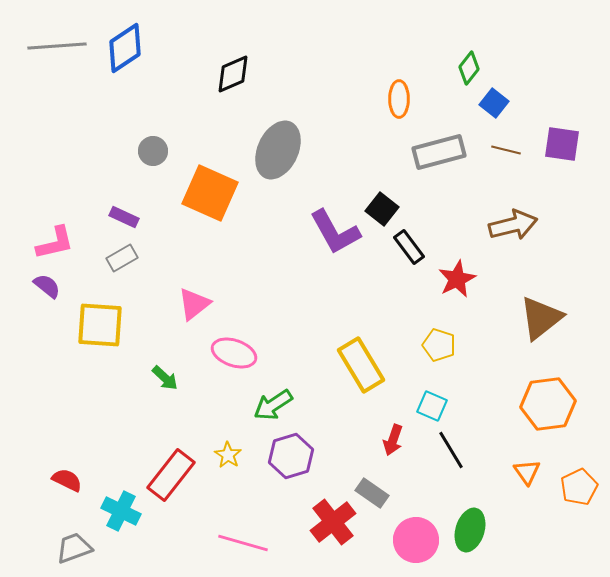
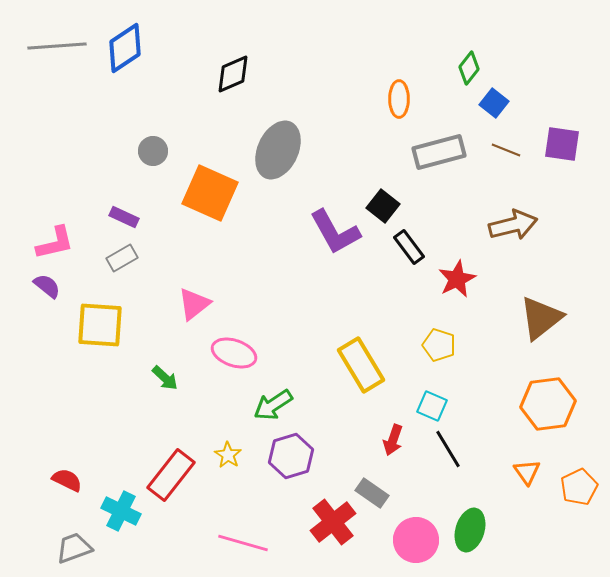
brown line at (506, 150): rotated 8 degrees clockwise
black square at (382, 209): moved 1 px right, 3 px up
black line at (451, 450): moved 3 px left, 1 px up
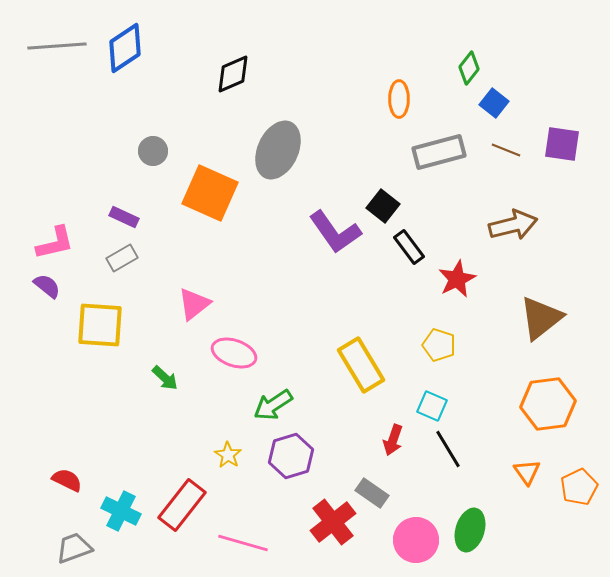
purple L-shape at (335, 232): rotated 6 degrees counterclockwise
red rectangle at (171, 475): moved 11 px right, 30 px down
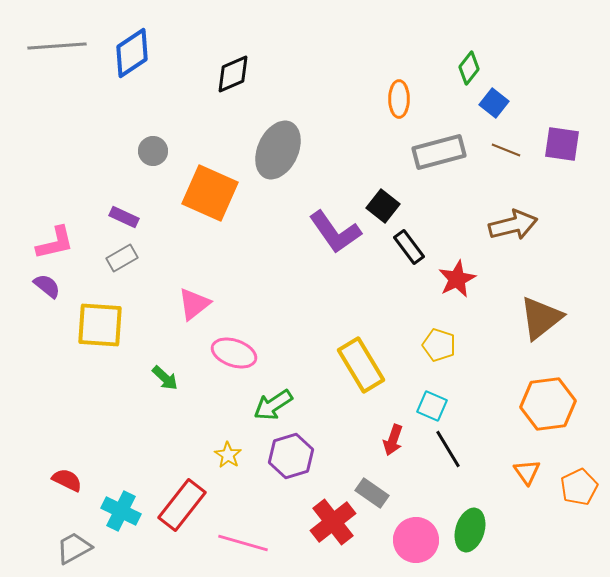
blue diamond at (125, 48): moved 7 px right, 5 px down
gray trapezoid at (74, 548): rotated 9 degrees counterclockwise
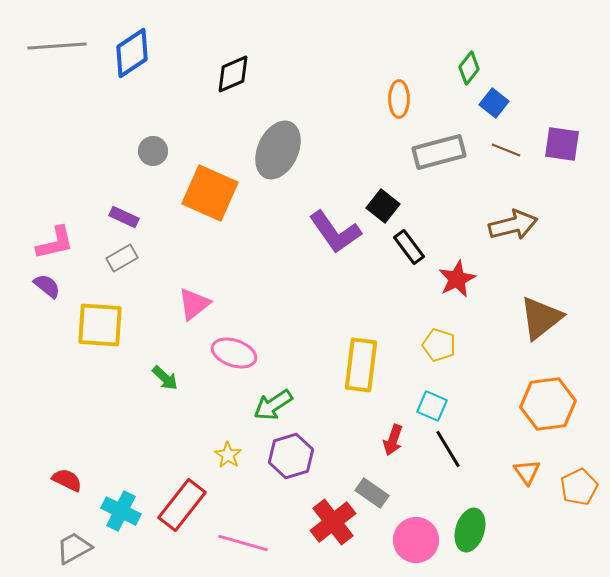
yellow rectangle at (361, 365): rotated 38 degrees clockwise
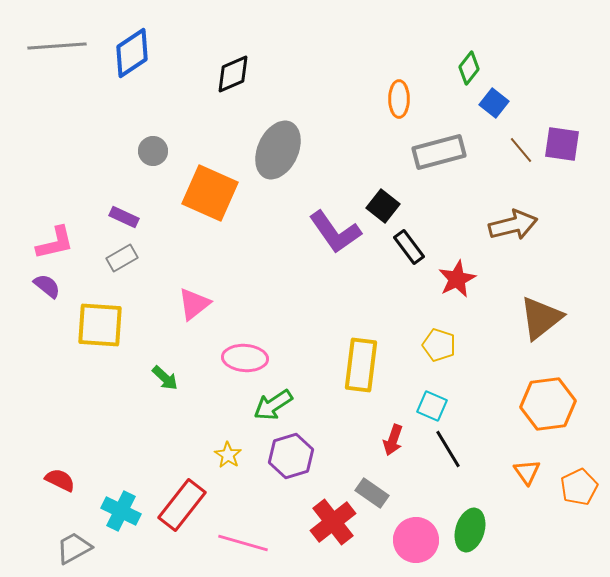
brown line at (506, 150): moved 15 px right; rotated 28 degrees clockwise
pink ellipse at (234, 353): moved 11 px right, 5 px down; rotated 15 degrees counterclockwise
red semicircle at (67, 480): moved 7 px left
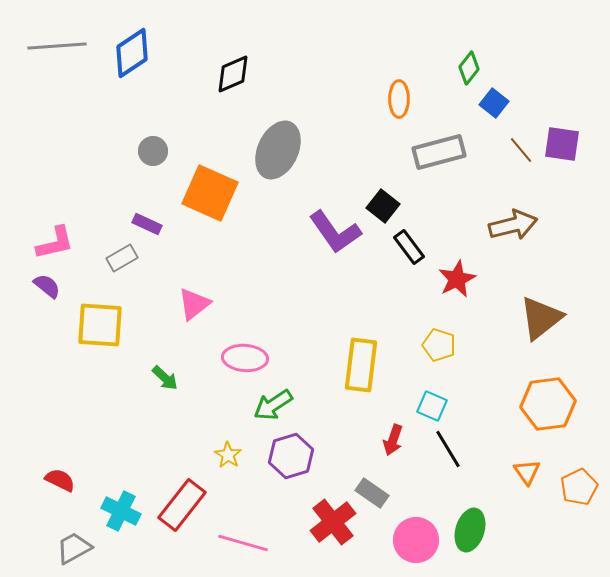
purple rectangle at (124, 217): moved 23 px right, 7 px down
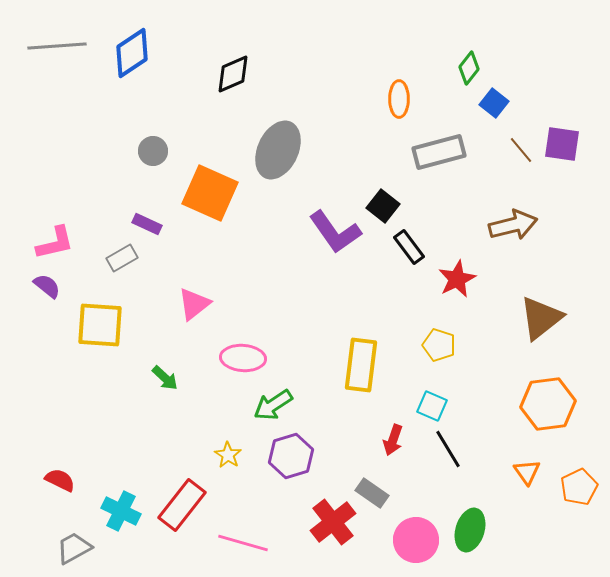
pink ellipse at (245, 358): moved 2 px left
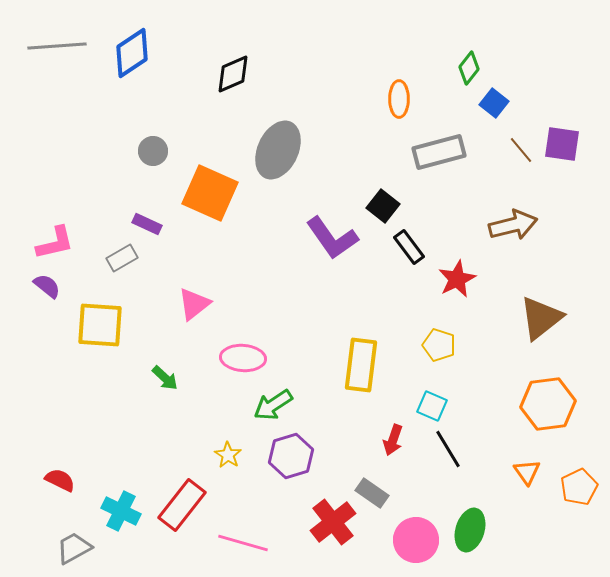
purple L-shape at (335, 232): moved 3 px left, 6 px down
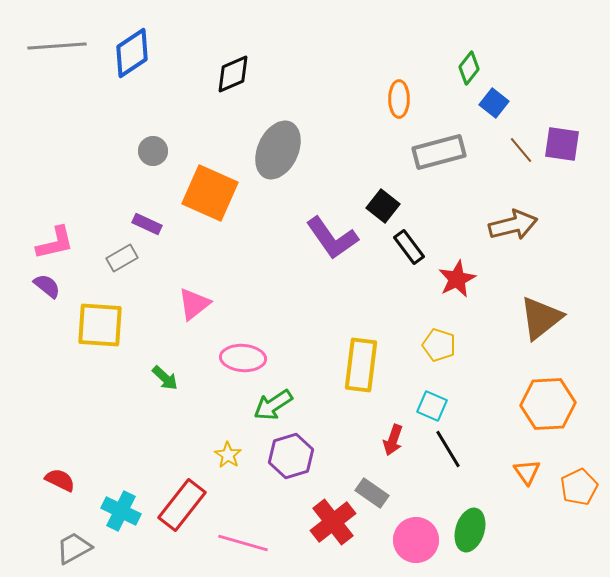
orange hexagon at (548, 404): rotated 4 degrees clockwise
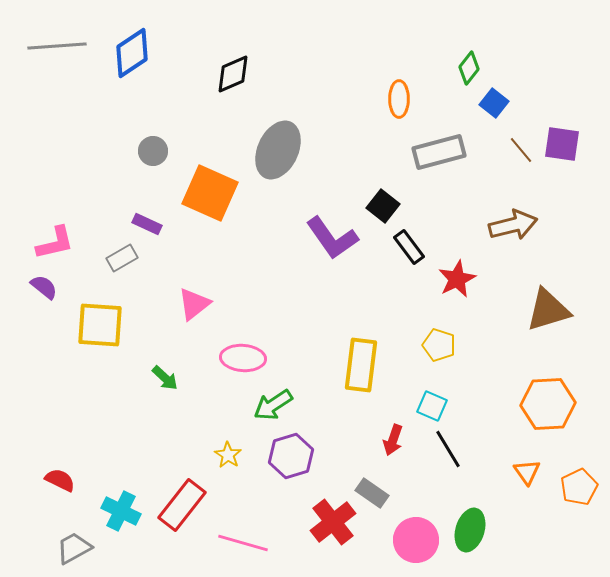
purple semicircle at (47, 286): moved 3 px left, 1 px down
brown triangle at (541, 318): moved 7 px right, 8 px up; rotated 21 degrees clockwise
